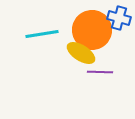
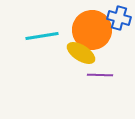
cyan line: moved 2 px down
purple line: moved 3 px down
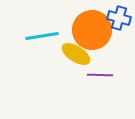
yellow ellipse: moved 5 px left, 1 px down
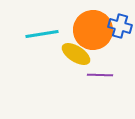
blue cross: moved 1 px right, 8 px down
orange circle: moved 1 px right
cyan line: moved 2 px up
